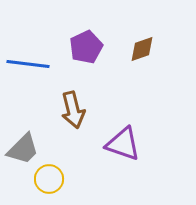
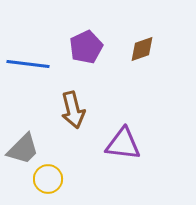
purple triangle: rotated 12 degrees counterclockwise
yellow circle: moved 1 px left
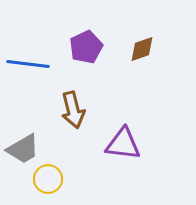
gray trapezoid: rotated 15 degrees clockwise
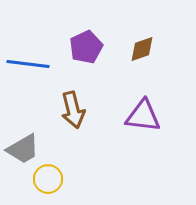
purple triangle: moved 20 px right, 28 px up
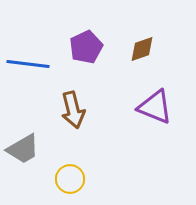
purple triangle: moved 12 px right, 9 px up; rotated 15 degrees clockwise
yellow circle: moved 22 px right
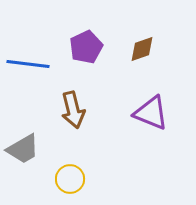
purple triangle: moved 4 px left, 6 px down
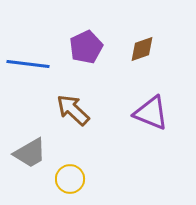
brown arrow: rotated 147 degrees clockwise
gray trapezoid: moved 7 px right, 4 px down
